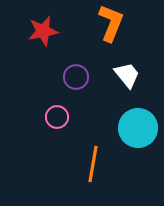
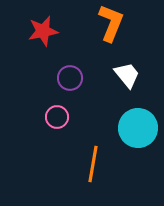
purple circle: moved 6 px left, 1 px down
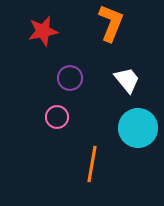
white trapezoid: moved 5 px down
orange line: moved 1 px left
